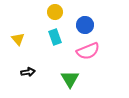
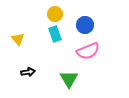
yellow circle: moved 2 px down
cyan rectangle: moved 3 px up
green triangle: moved 1 px left
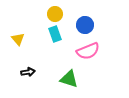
green triangle: rotated 42 degrees counterclockwise
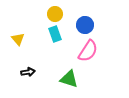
pink semicircle: rotated 35 degrees counterclockwise
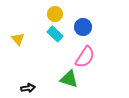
blue circle: moved 2 px left, 2 px down
cyan rectangle: rotated 28 degrees counterclockwise
pink semicircle: moved 3 px left, 6 px down
black arrow: moved 16 px down
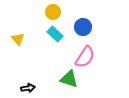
yellow circle: moved 2 px left, 2 px up
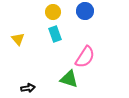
blue circle: moved 2 px right, 16 px up
cyan rectangle: rotated 28 degrees clockwise
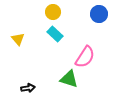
blue circle: moved 14 px right, 3 px down
cyan rectangle: rotated 28 degrees counterclockwise
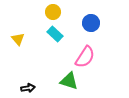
blue circle: moved 8 px left, 9 px down
green triangle: moved 2 px down
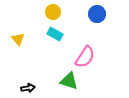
blue circle: moved 6 px right, 9 px up
cyan rectangle: rotated 14 degrees counterclockwise
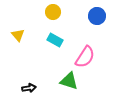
blue circle: moved 2 px down
cyan rectangle: moved 6 px down
yellow triangle: moved 4 px up
black arrow: moved 1 px right
